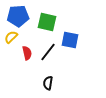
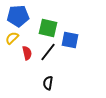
green square: moved 1 px right, 6 px down
yellow semicircle: moved 1 px right, 1 px down
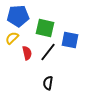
green square: moved 3 px left
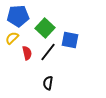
green square: rotated 30 degrees clockwise
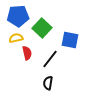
green square: moved 3 px left
yellow semicircle: moved 4 px right; rotated 32 degrees clockwise
black line: moved 2 px right, 7 px down
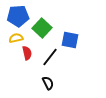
black line: moved 2 px up
black semicircle: rotated 144 degrees clockwise
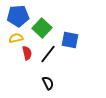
black line: moved 2 px left, 3 px up
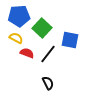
blue pentagon: moved 1 px right
yellow semicircle: rotated 40 degrees clockwise
red semicircle: rotated 56 degrees counterclockwise
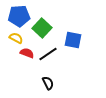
blue square: moved 3 px right
black line: rotated 18 degrees clockwise
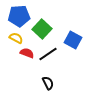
green square: moved 1 px down
blue square: rotated 18 degrees clockwise
